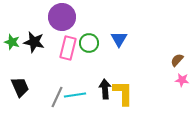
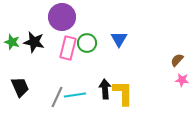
green circle: moved 2 px left
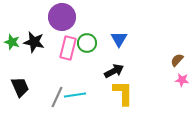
black arrow: moved 9 px right, 18 px up; rotated 66 degrees clockwise
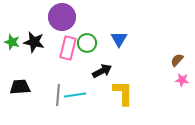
black arrow: moved 12 px left
black trapezoid: rotated 70 degrees counterclockwise
gray line: moved 1 px right, 2 px up; rotated 20 degrees counterclockwise
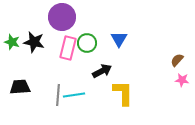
cyan line: moved 1 px left
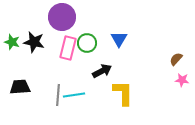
brown semicircle: moved 1 px left, 1 px up
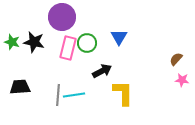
blue triangle: moved 2 px up
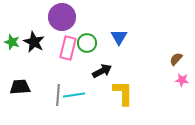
black star: rotated 15 degrees clockwise
